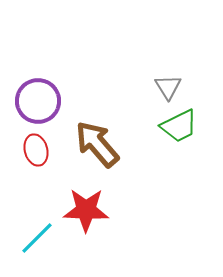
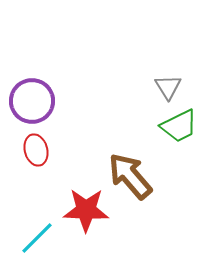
purple circle: moved 6 px left
brown arrow: moved 33 px right, 32 px down
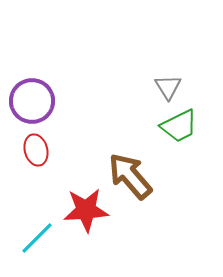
red star: rotated 6 degrees counterclockwise
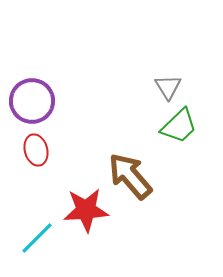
green trapezoid: rotated 18 degrees counterclockwise
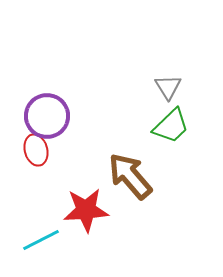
purple circle: moved 15 px right, 15 px down
green trapezoid: moved 8 px left
cyan line: moved 4 px right, 2 px down; rotated 18 degrees clockwise
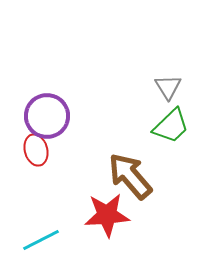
red star: moved 21 px right, 5 px down
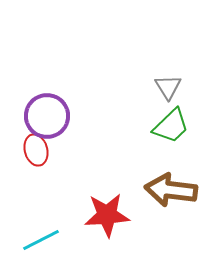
brown arrow: moved 41 px right, 14 px down; rotated 42 degrees counterclockwise
